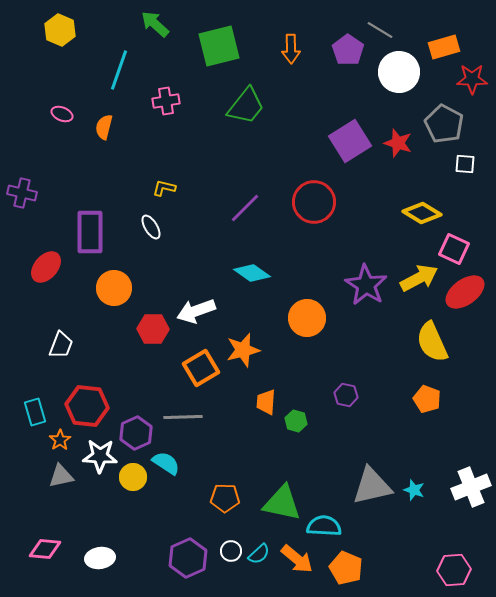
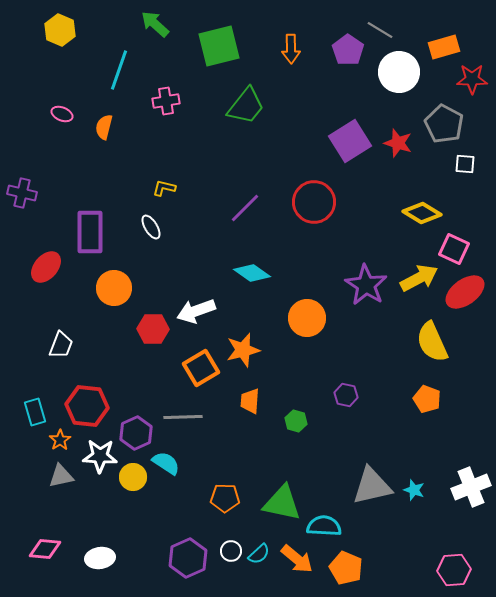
orange trapezoid at (266, 402): moved 16 px left, 1 px up
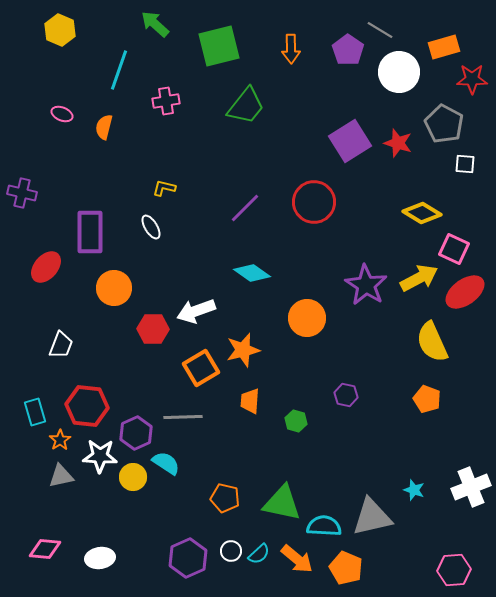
gray triangle at (372, 486): moved 31 px down
orange pentagon at (225, 498): rotated 12 degrees clockwise
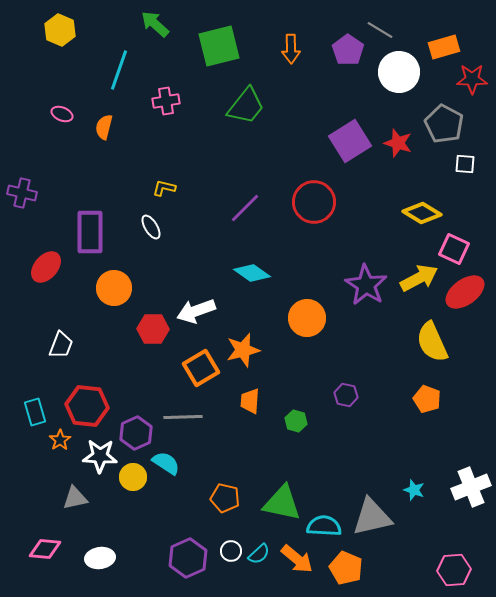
gray triangle at (61, 476): moved 14 px right, 22 px down
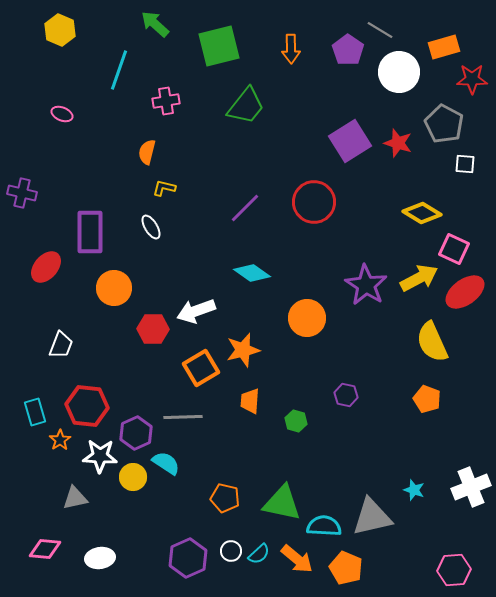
orange semicircle at (104, 127): moved 43 px right, 25 px down
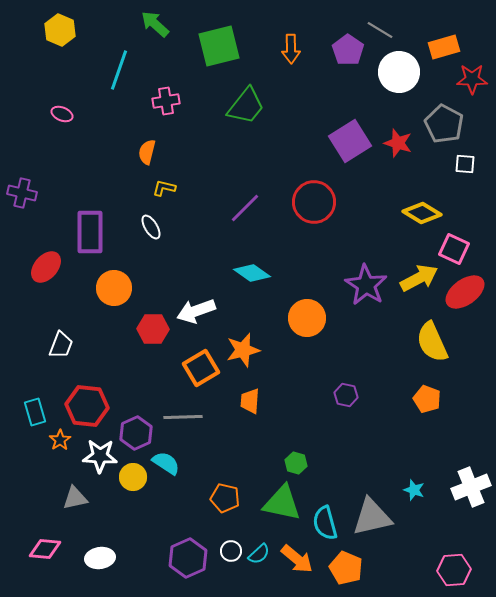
green hexagon at (296, 421): moved 42 px down
cyan semicircle at (324, 526): moved 1 px right, 3 px up; rotated 108 degrees counterclockwise
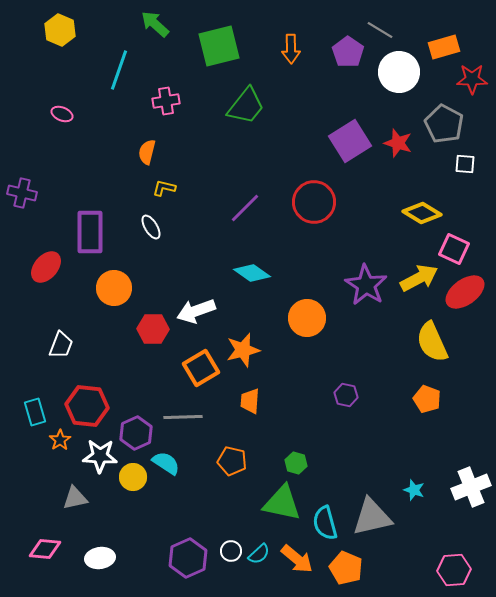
purple pentagon at (348, 50): moved 2 px down
orange pentagon at (225, 498): moved 7 px right, 37 px up
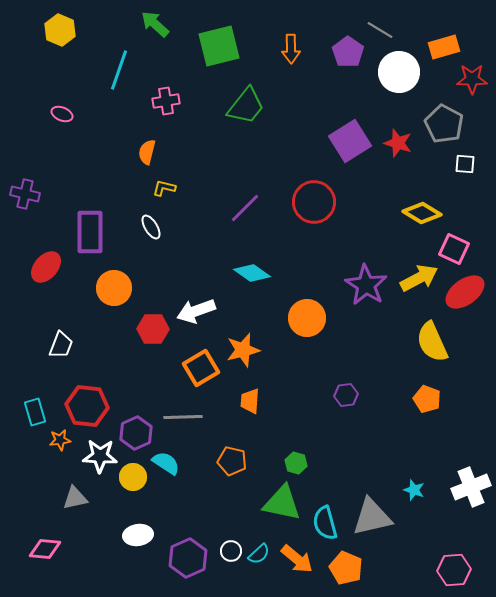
purple cross at (22, 193): moved 3 px right, 1 px down
purple hexagon at (346, 395): rotated 20 degrees counterclockwise
orange star at (60, 440): rotated 25 degrees clockwise
white ellipse at (100, 558): moved 38 px right, 23 px up
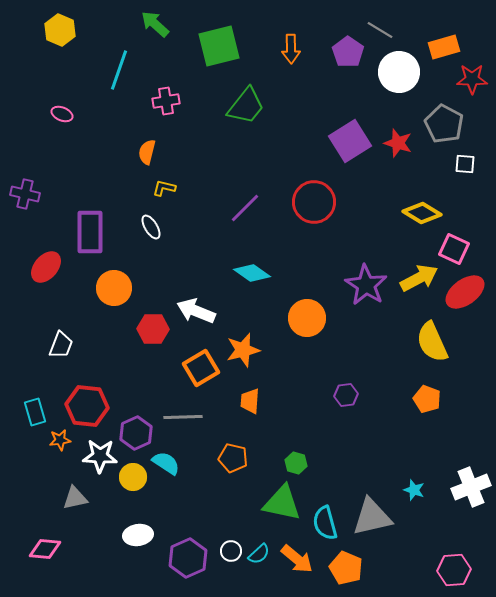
white arrow at (196, 311): rotated 42 degrees clockwise
orange pentagon at (232, 461): moved 1 px right, 3 px up
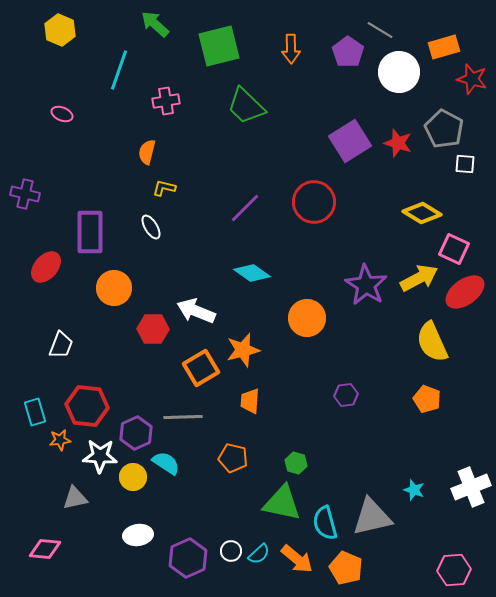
red star at (472, 79): rotated 16 degrees clockwise
green trapezoid at (246, 106): rotated 96 degrees clockwise
gray pentagon at (444, 124): moved 5 px down
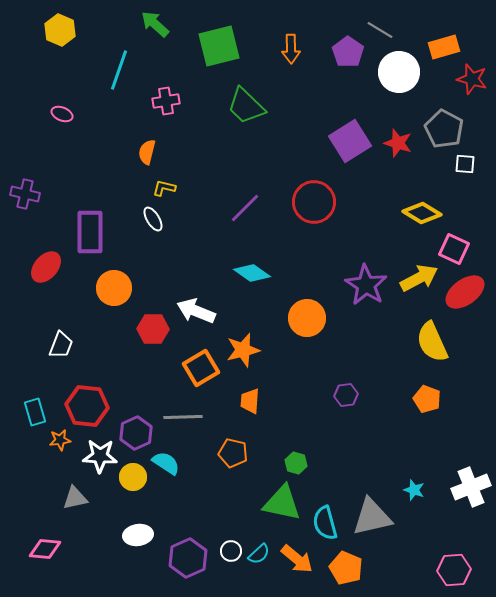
white ellipse at (151, 227): moved 2 px right, 8 px up
orange pentagon at (233, 458): moved 5 px up
